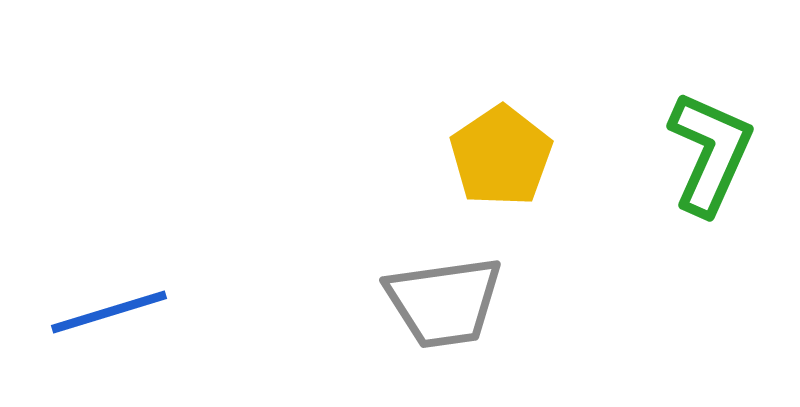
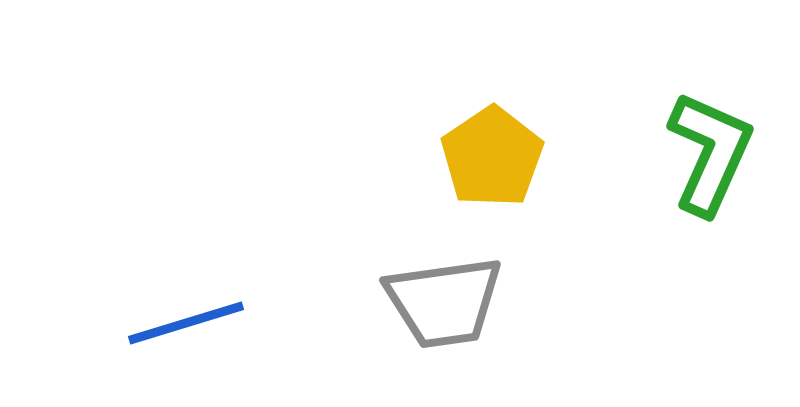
yellow pentagon: moved 9 px left, 1 px down
blue line: moved 77 px right, 11 px down
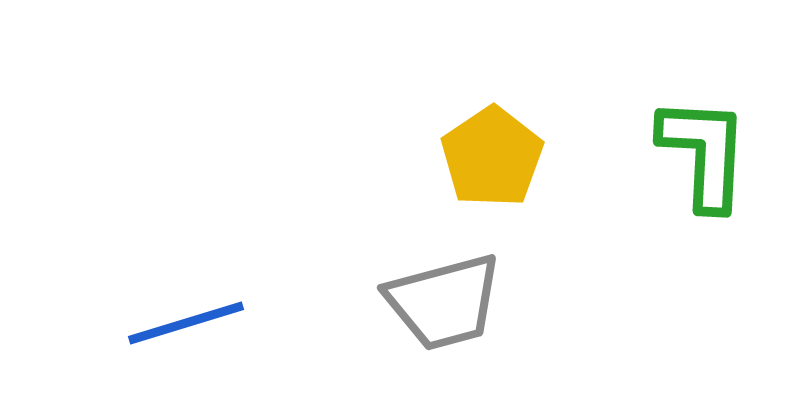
green L-shape: moved 6 px left; rotated 21 degrees counterclockwise
gray trapezoid: rotated 7 degrees counterclockwise
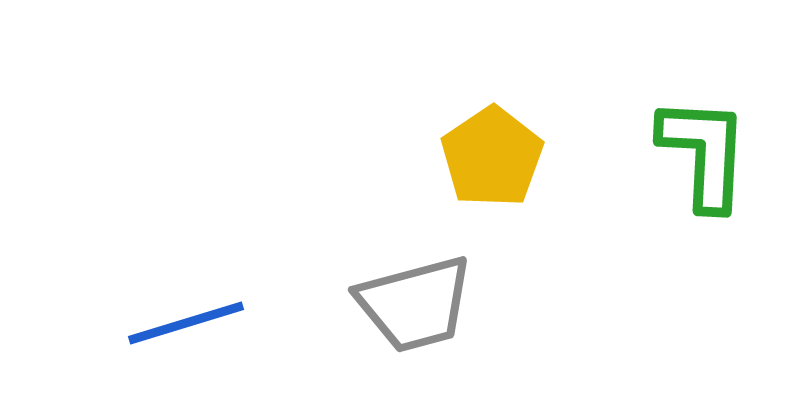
gray trapezoid: moved 29 px left, 2 px down
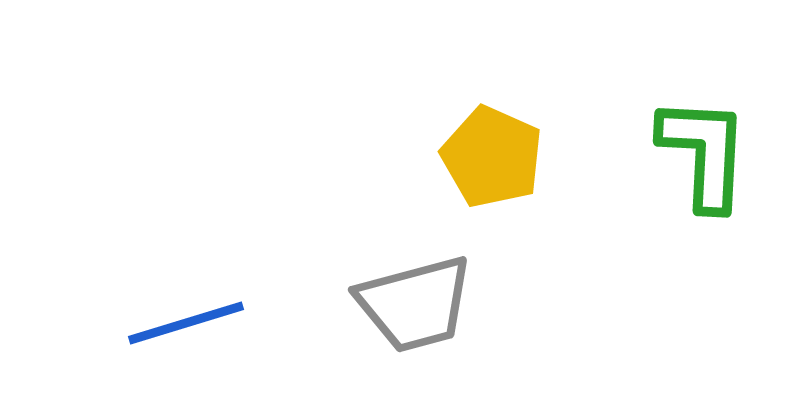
yellow pentagon: rotated 14 degrees counterclockwise
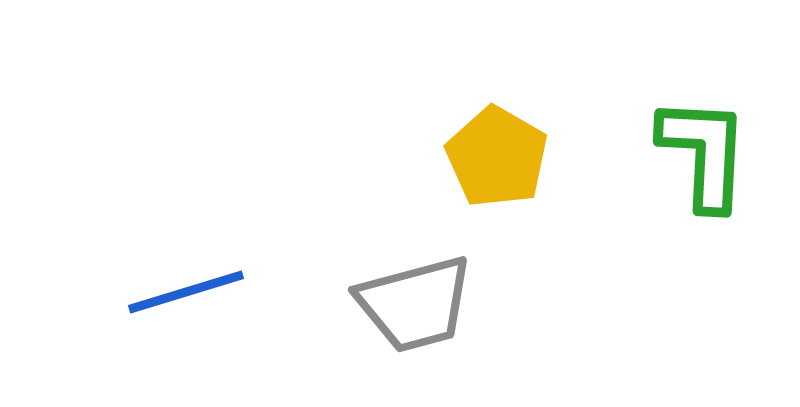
yellow pentagon: moved 5 px right; rotated 6 degrees clockwise
blue line: moved 31 px up
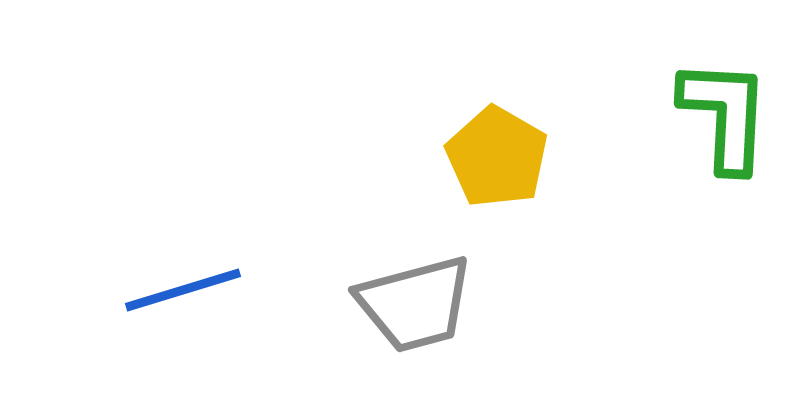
green L-shape: moved 21 px right, 38 px up
blue line: moved 3 px left, 2 px up
